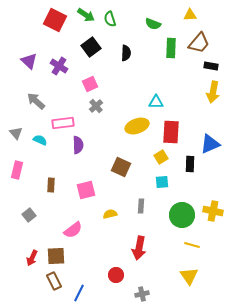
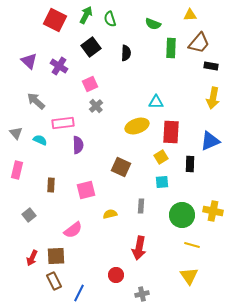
green arrow at (86, 15): rotated 96 degrees counterclockwise
yellow arrow at (213, 92): moved 6 px down
blue triangle at (210, 144): moved 3 px up
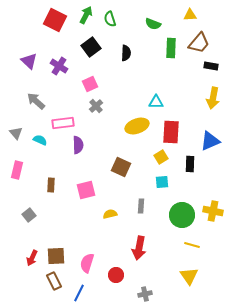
pink semicircle at (73, 230): moved 14 px right, 33 px down; rotated 144 degrees clockwise
gray cross at (142, 294): moved 3 px right
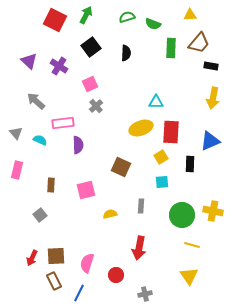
green semicircle at (110, 19): moved 17 px right, 2 px up; rotated 91 degrees clockwise
yellow ellipse at (137, 126): moved 4 px right, 2 px down
gray square at (29, 215): moved 11 px right
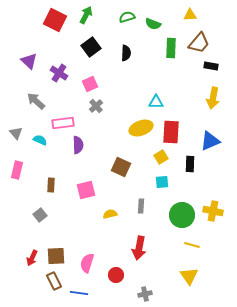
purple cross at (59, 66): moved 7 px down
blue line at (79, 293): rotated 72 degrees clockwise
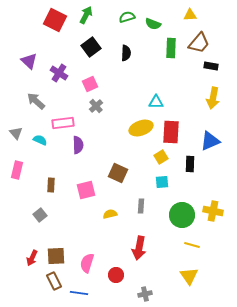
brown square at (121, 167): moved 3 px left, 6 px down
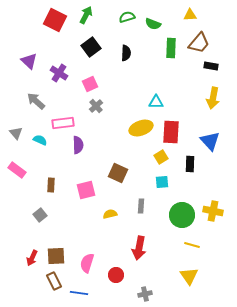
blue triangle at (210, 141): rotated 50 degrees counterclockwise
pink rectangle at (17, 170): rotated 66 degrees counterclockwise
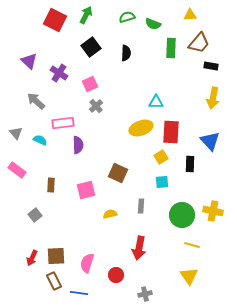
gray square at (40, 215): moved 5 px left
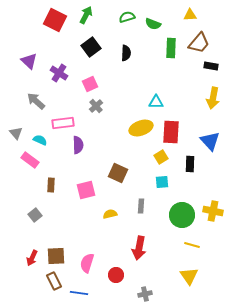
pink rectangle at (17, 170): moved 13 px right, 10 px up
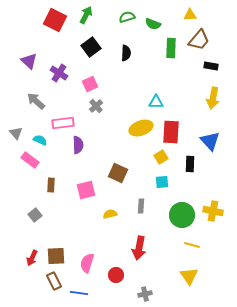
brown trapezoid at (199, 43): moved 3 px up
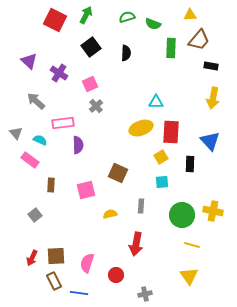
red arrow at (139, 248): moved 3 px left, 4 px up
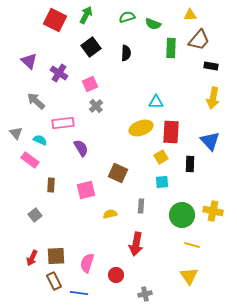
purple semicircle at (78, 145): moved 3 px right, 3 px down; rotated 30 degrees counterclockwise
